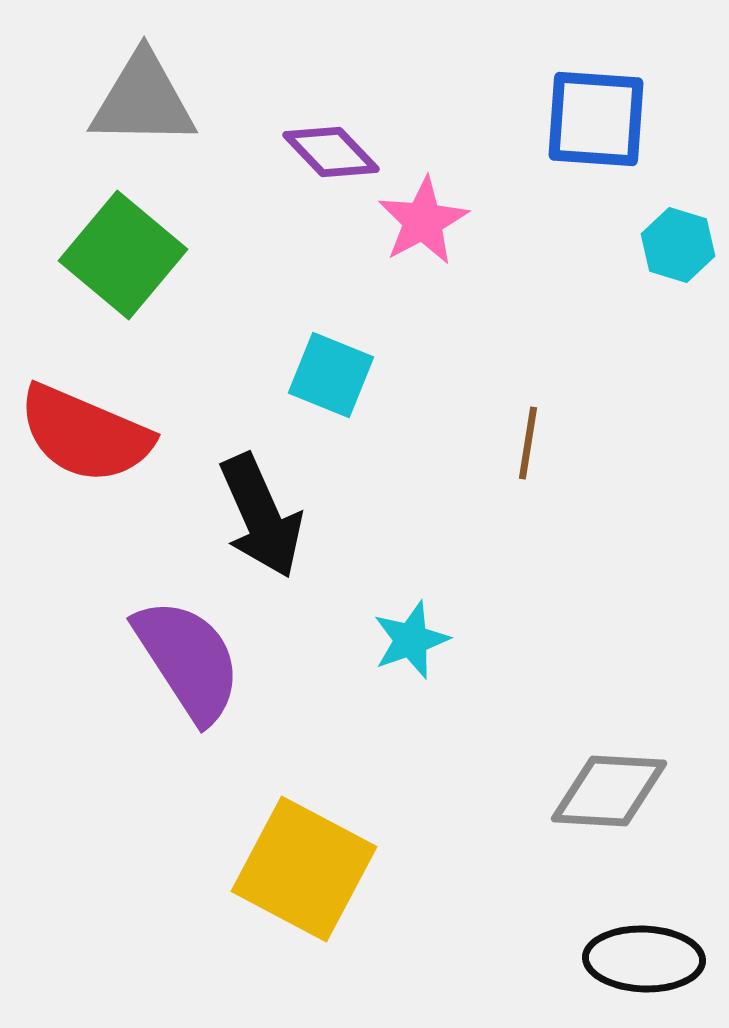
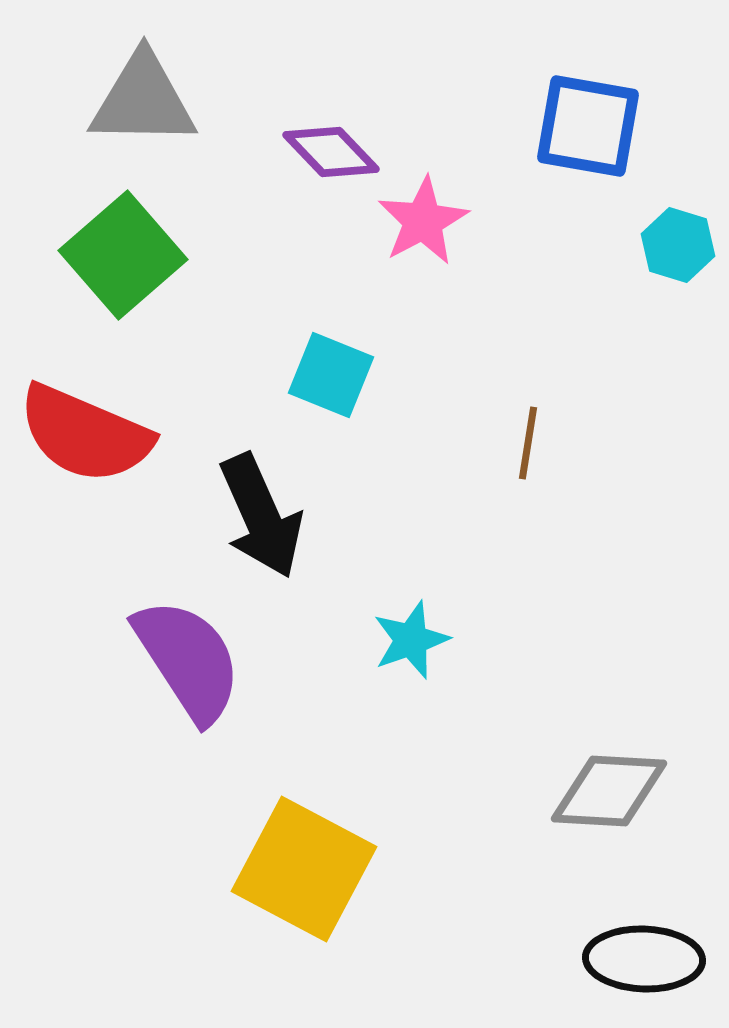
blue square: moved 8 px left, 7 px down; rotated 6 degrees clockwise
green square: rotated 9 degrees clockwise
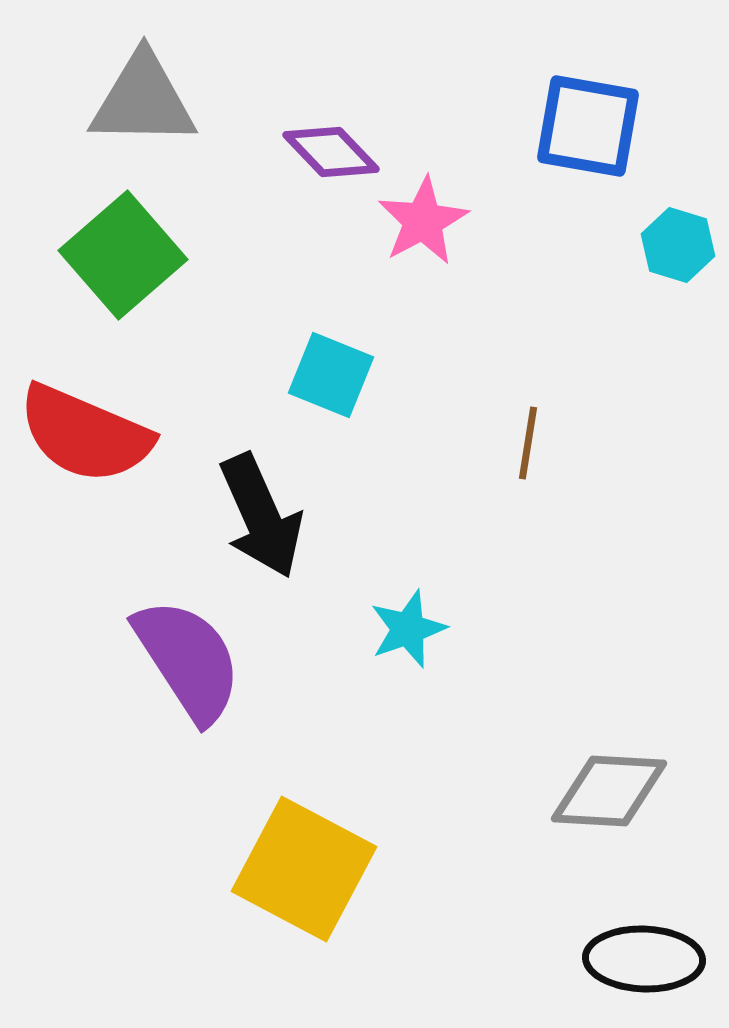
cyan star: moved 3 px left, 11 px up
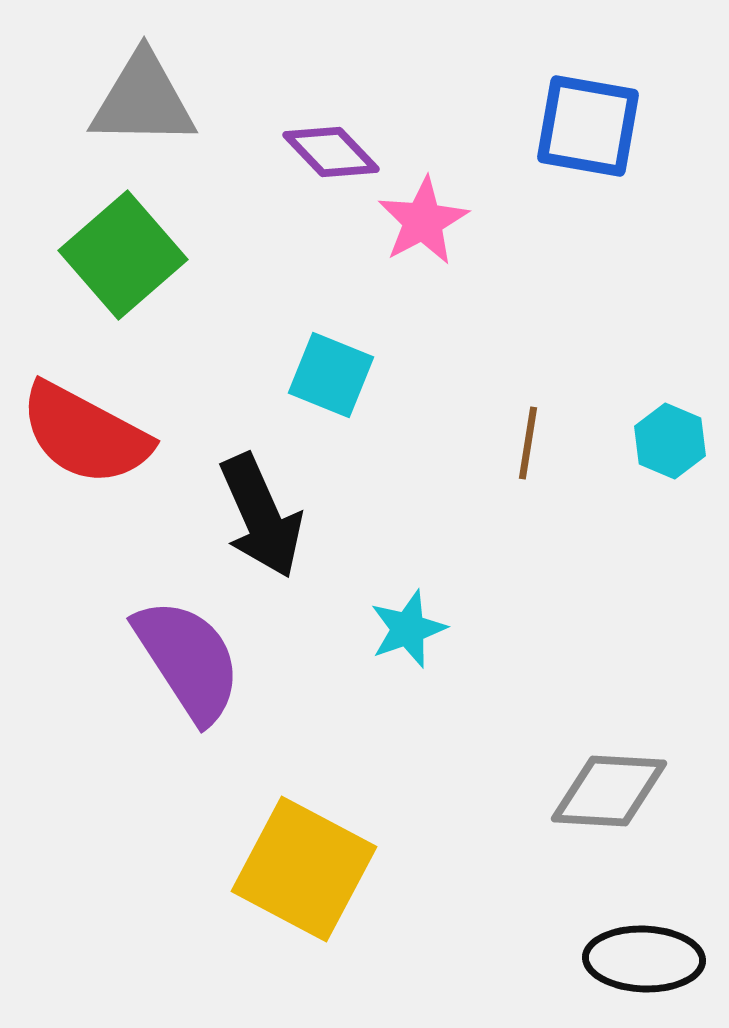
cyan hexagon: moved 8 px left, 196 px down; rotated 6 degrees clockwise
red semicircle: rotated 5 degrees clockwise
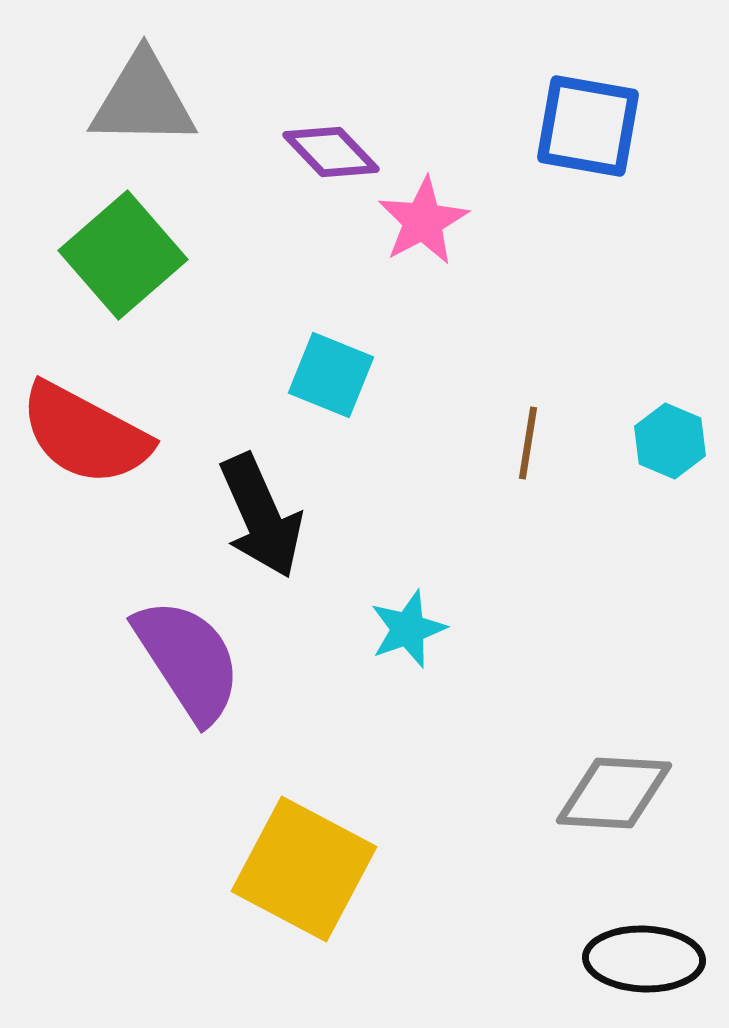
gray diamond: moved 5 px right, 2 px down
